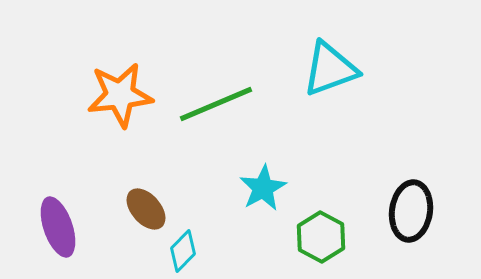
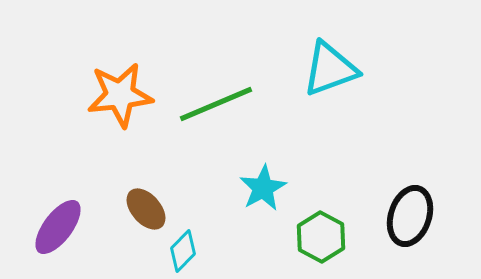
black ellipse: moved 1 px left, 5 px down; rotated 10 degrees clockwise
purple ellipse: rotated 56 degrees clockwise
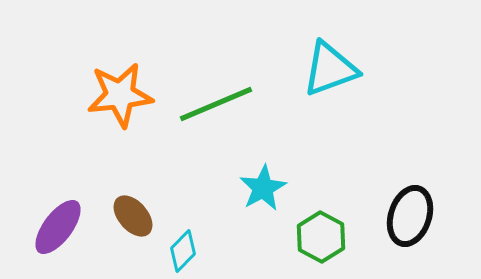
brown ellipse: moved 13 px left, 7 px down
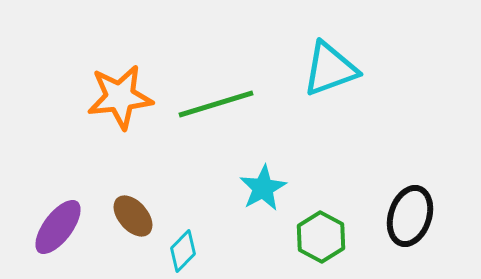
orange star: moved 2 px down
green line: rotated 6 degrees clockwise
